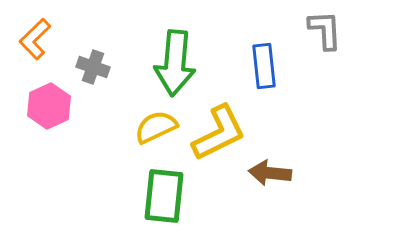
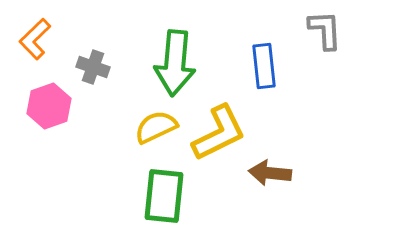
pink hexagon: rotated 6 degrees clockwise
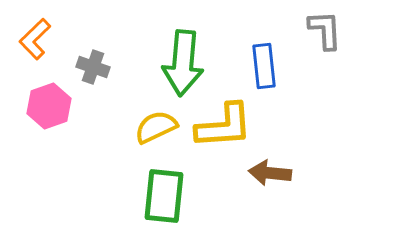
green arrow: moved 8 px right
yellow L-shape: moved 5 px right, 7 px up; rotated 22 degrees clockwise
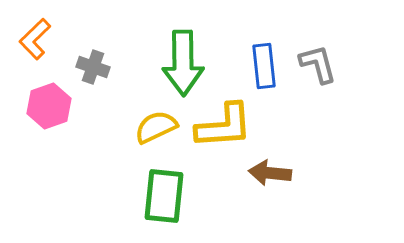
gray L-shape: moved 7 px left, 34 px down; rotated 12 degrees counterclockwise
green arrow: rotated 6 degrees counterclockwise
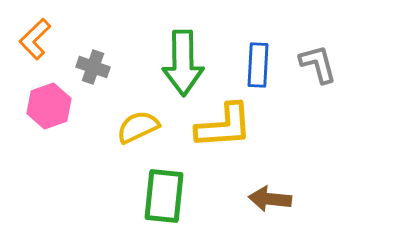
blue rectangle: moved 6 px left, 1 px up; rotated 9 degrees clockwise
yellow semicircle: moved 18 px left
brown arrow: moved 26 px down
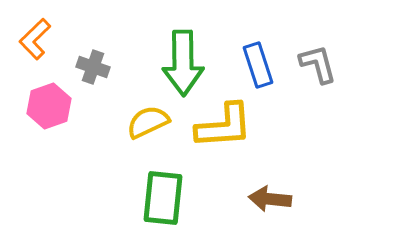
blue rectangle: rotated 21 degrees counterclockwise
yellow semicircle: moved 10 px right, 5 px up
green rectangle: moved 1 px left, 2 px down
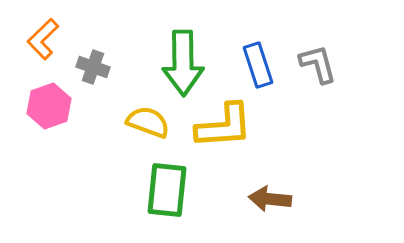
orange L-shape: moved 8 px right
yellow semicircle: rotated 45 degrees clockwise
green rectangle: moved 4 px right, 8 px up
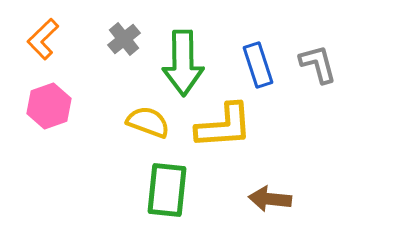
gray cross: moved 31 px right, 28 px up; rotated 32 degrees clockwise
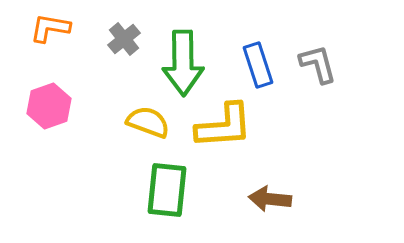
orange L-shape: moved 7 px right, 11 px up; rotated 54 degrees clockwise
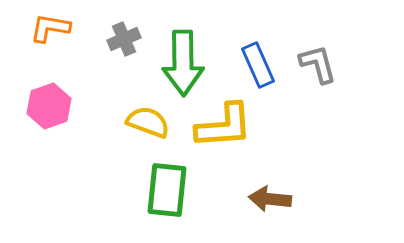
gray cross: rotated 16 degrees clockwise
blue rectangle: rotated 6 degrees counterclockwise
